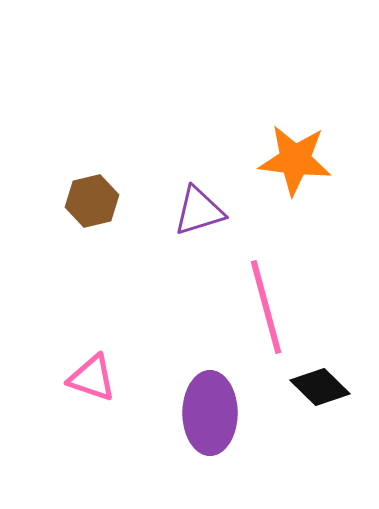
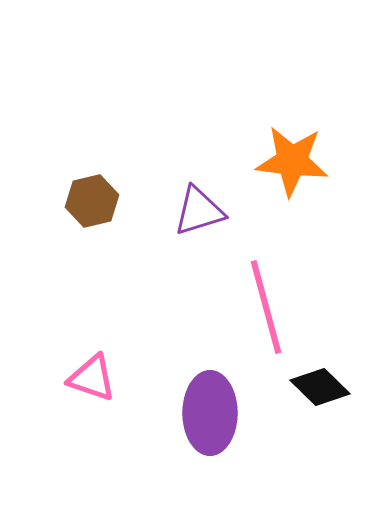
orange star: moved 3 px left, 1 px down
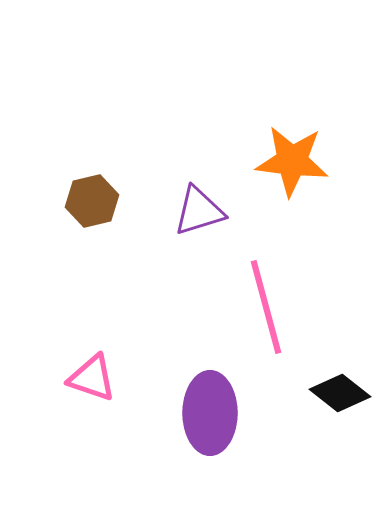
black diamond: moved 20 px right, 6 px down; rotated 6 degrees counterclockwise
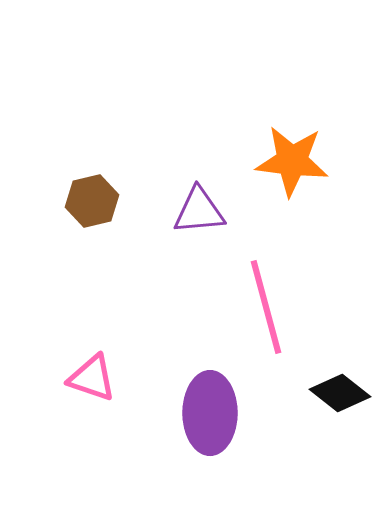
purple triangle: rotated 12 degrees clockwise
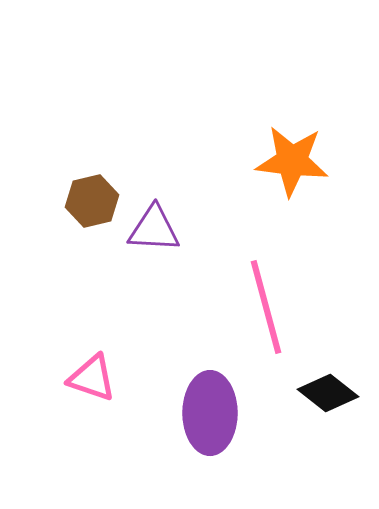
purple triangle: moved 45 px left, 18 px down; rotated 8 degrees clockwise
black diamond: moved 12 px left
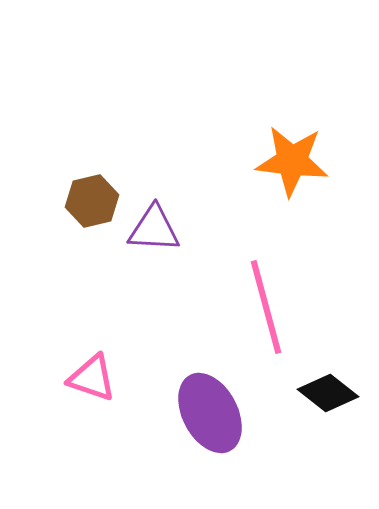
purple ellipse: rotated 28 degrees counterclockwise
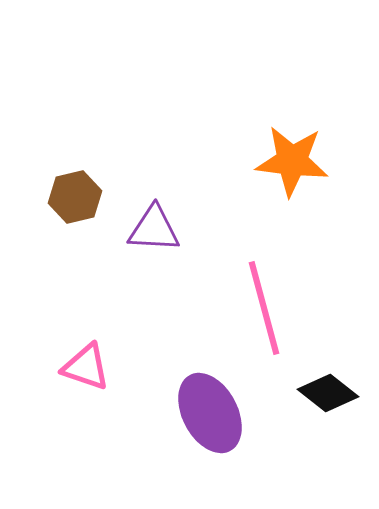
brown hexagon: moved 17 px left, 4 px up
pink line: moved 2 px left, 1 px down
pink triangle: moved 6 px left, 11 px up
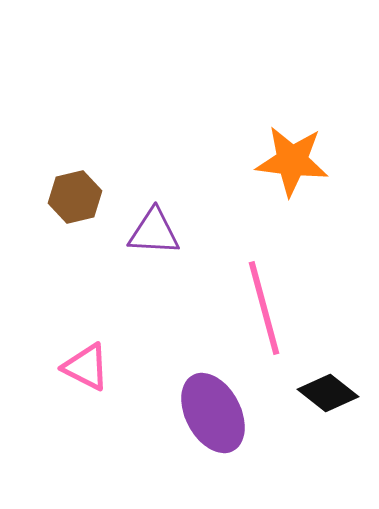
purple triangle: moved 3 px down
pink triangle: rotated 8 degrees clockwise
purple ellipse: moved 3 px right
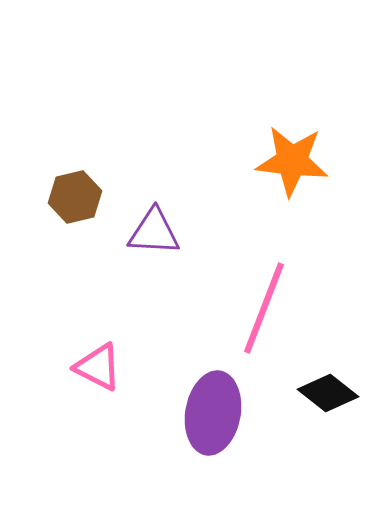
pink line: rotated 36 degrees clockwise
pink triangle: moved 12 px right
purple ellipse: rotated 38 degrees clockwise
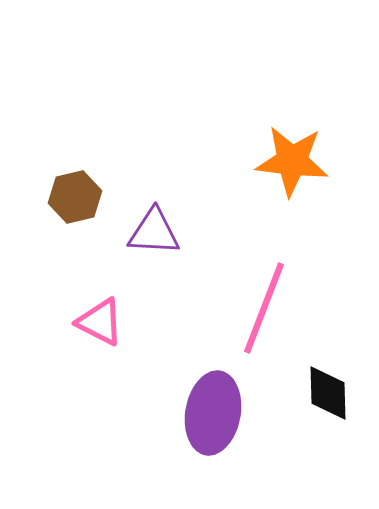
pink triangle: moved 2 px right, 45 px up
black diamond: rotated 50 degrees clockwise
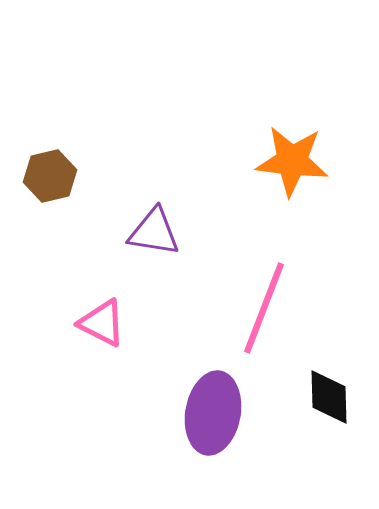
brown hexagon: moved 25 px left, 21 px up
purple triangle: rotated 6 degrees clockwise
pink triangle: moved 2 px right, 1 px down
black diamond: moved 1 px right, 4 px down
